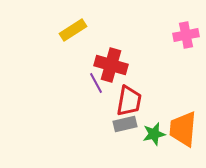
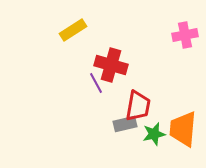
pink cross: moved 1 px left
red trapezoid: moved 9 px right, 5 px down
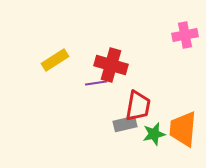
yellow rectangle: moved 18 px left, 30 px down
purple line: rotated 70 degrees counterclockwise
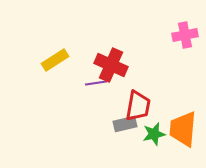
red cross: rotated 8 degrees clockwise
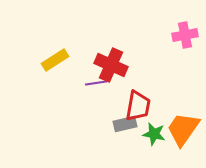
orange trapezoid: rotated 30 degrees clockwise
green star: rotated 25 degrees clockwise
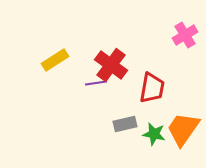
pink cross: rotated 20 degrees counterclockwise
red cross: rotated 12 degrees clockwise
red trapezoid: moved 14 px right, 18 px up
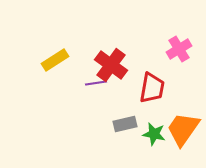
pink cross: moved 6 px left, 14 px down
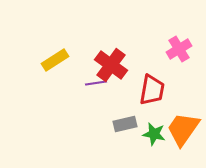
red trapezoid: moved 2 px down
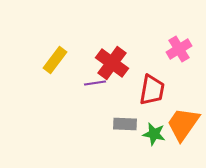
yellow rectangle: rotated 20 degrees counterclockwise
red cross: moved 1 px right, 2 px up
purple line: moved 1 px left
gray rectangle: rotated 15 degrees clockwise
orange trapezoid: moved 5 px up
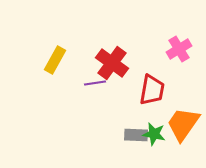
yellow rectangle: rotated 8 degrees counterclockwise
gray rectangle: moved 11 px right, 11 px down
